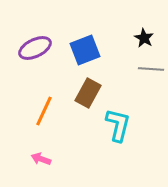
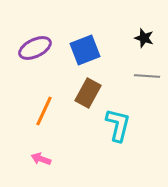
black star: rotated 12 degrees counterclockwise
gray line: moved 4 px left, 7 px down
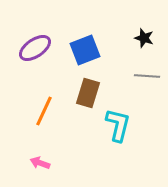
purple ellipse: rotated 8 degrees counterclockwise
brown rectangle: rotated 12 degrees counterclockwise
pink arrow: moved 1 px left, 4 px down
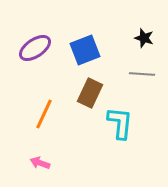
gray line: moved 5 px left, 2 px up
brown rectangle: moved 2 px right; rotated 8 degrees clockwise
orange line: moved 3 px down
cyan L-shape: moved 2 px right, 2 px up; rotated 8 degrees counterclockwise
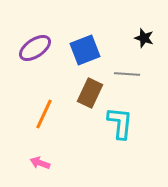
gray line: moved 15 px left
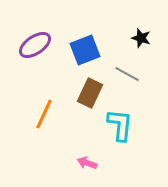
black star: moved 3 px left
purple ellipse: moved 3 px up
gray line: rotated 25 degrees clockwise
cyan L-shape: moved 2 px down
pink arrow: moved 47 px right
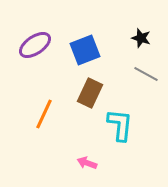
gray line: moved 19 px right
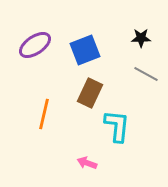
black star: rotated 18 degrees counterclockwise
orange line: rotated 12 degrees counterclockwise
cyan L-shape: moved 3 px left, 1 px down
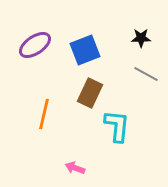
pink arrow: moved 12 px left, 5 px down
